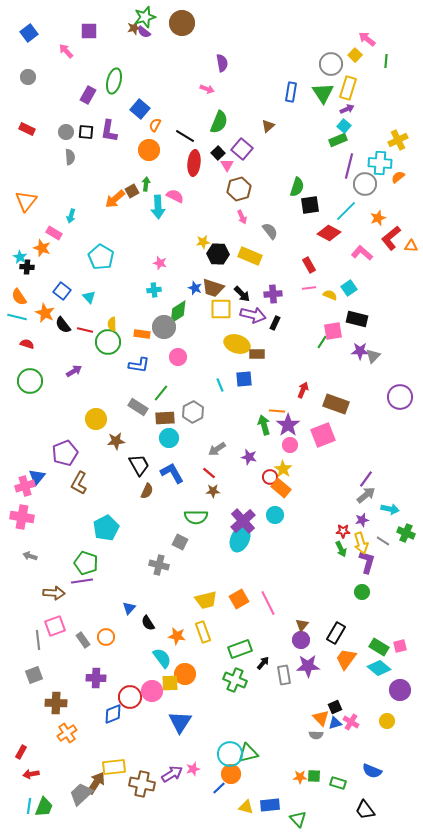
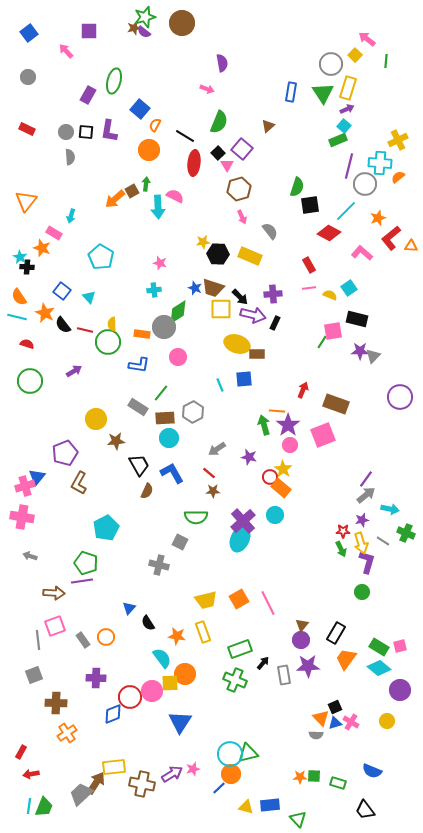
black arrow at (242, 294): moved 2 px left, 3 px down
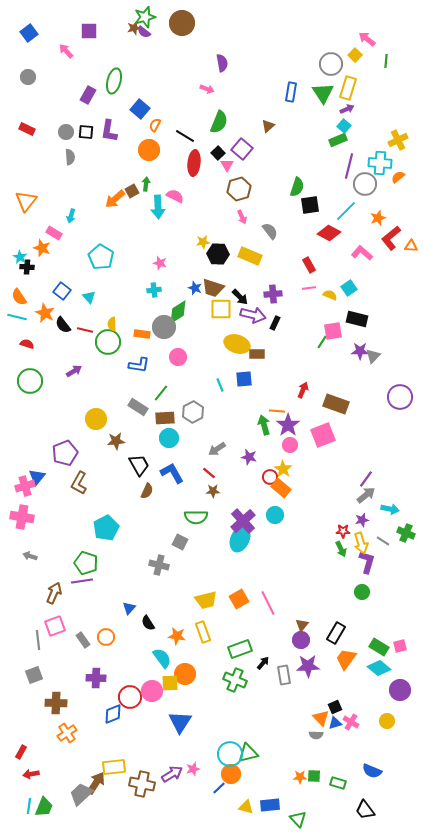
brown arrow at (54, 593): rotated 70 degrees counterclockwise
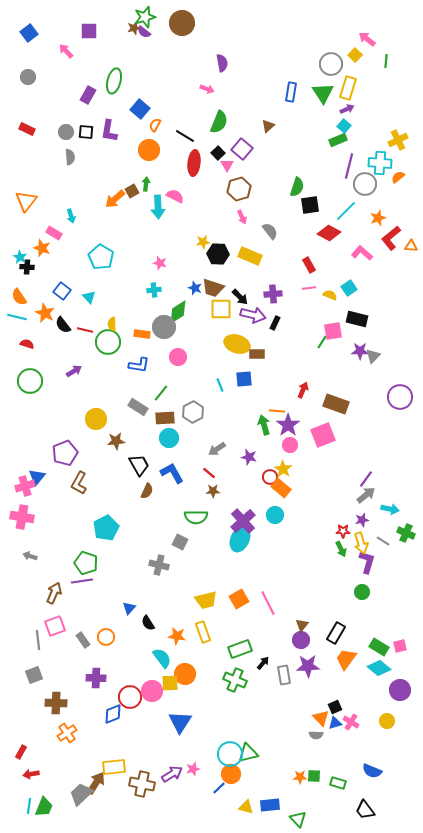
cyan arrow at (71, 216): rotated 32 degrees counterclockwise
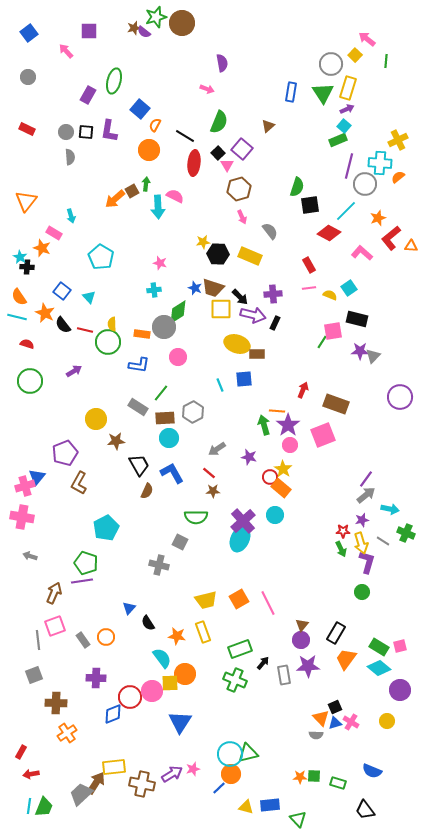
green star at (145, 17): moved 11 px right
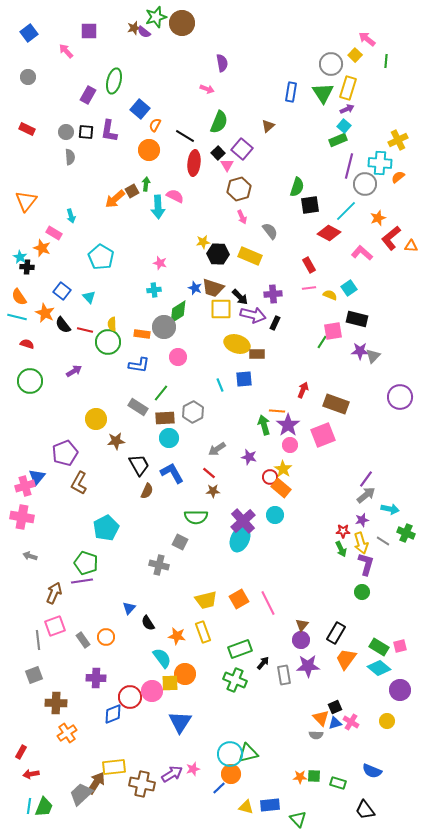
purple L-shape at (367, 562): moved 1 px left, 2 px down
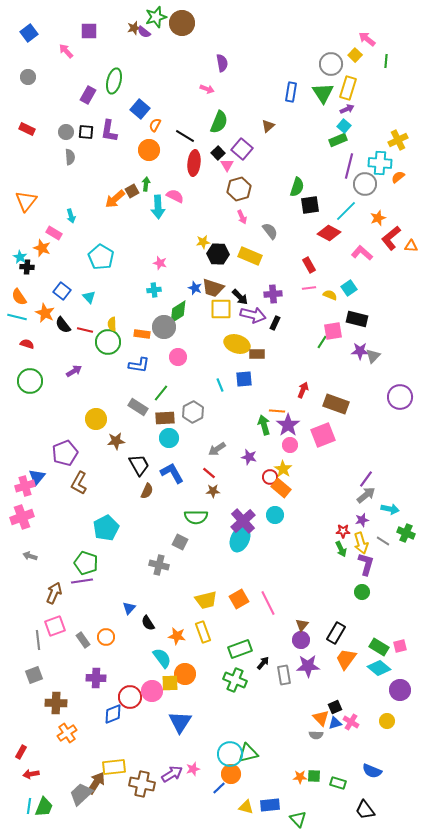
pink cross at (22, 517): rotated 30 degrees counterclockwise
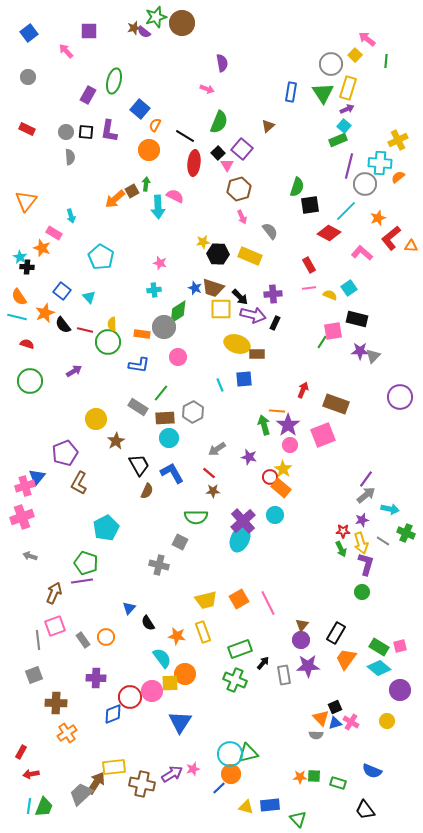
orange star at (45, 313): rotated 24 degrees clockwise
brown star at (116, 441): rotated 24 degrees counterclockwise
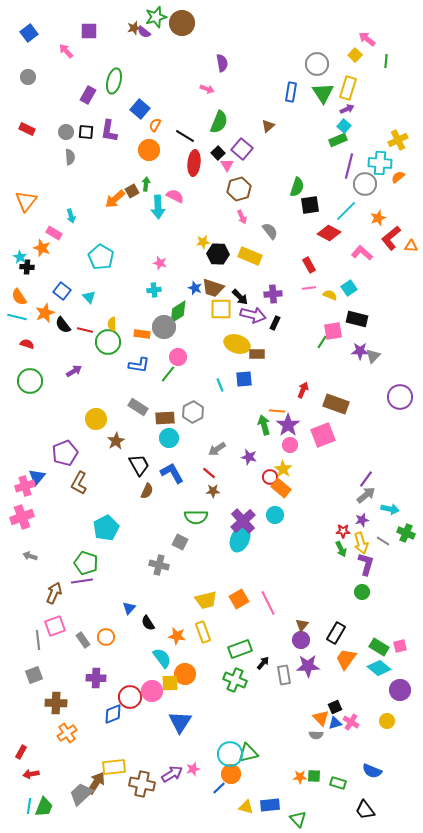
gray circle at (331, 64): moved 14 px left
green line at (161, 393): moved 7 px right, 19 px up
